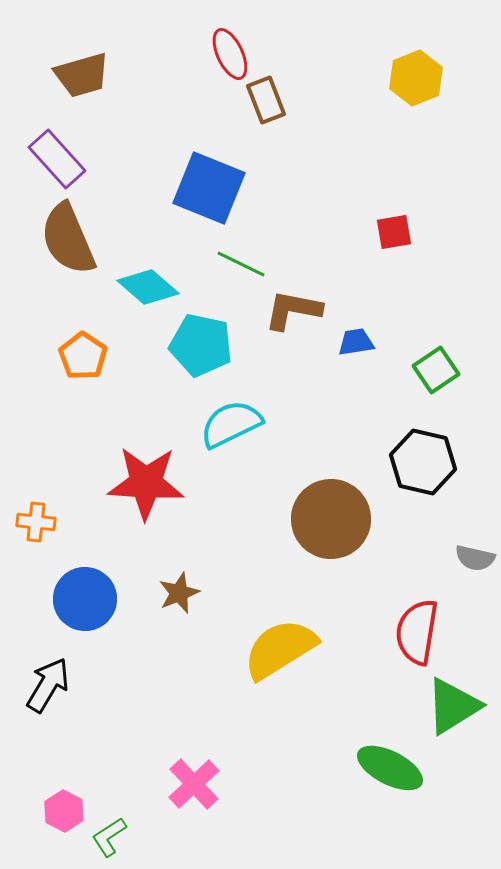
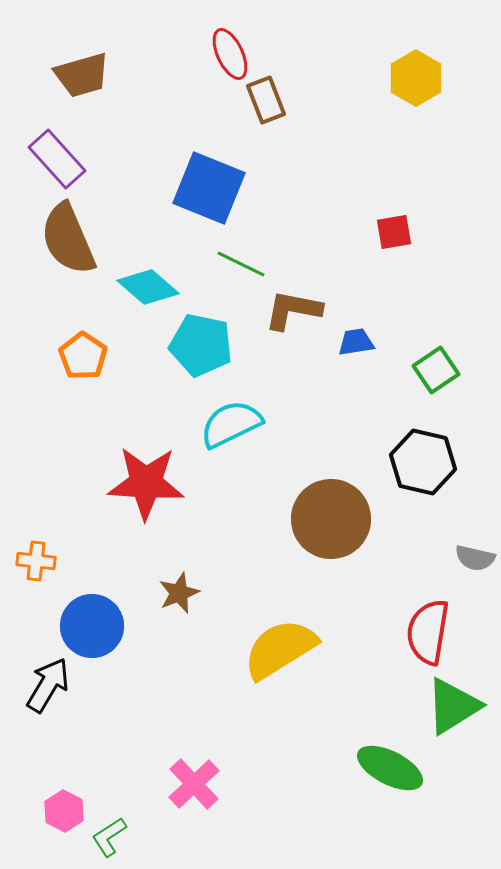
yellow hexagon: rotated 8 degrees counterclockwise
orange cross: moved 39 px down
blue circle: moved 7 px right, 27 px down
red semicircle: moved 11 px right
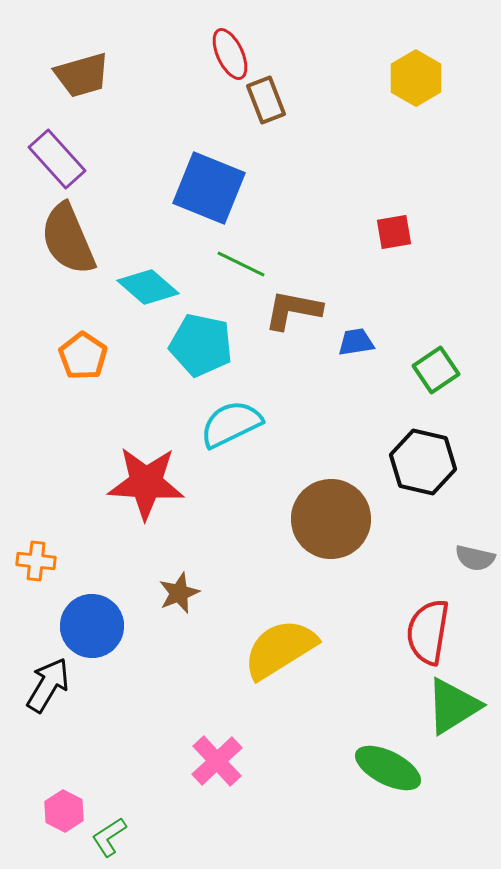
green ellipse: moved 2 px left
pink cross: moved 23 px right, 23 px up
